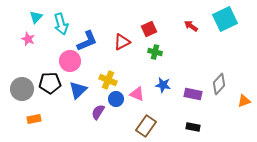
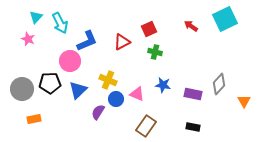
cyan arrow: moved 1 px left, 1 px up; rotated 10 degrees counterclockwise
orange triangle: rotated 40 degrees counterclockwise
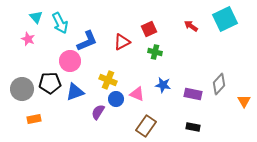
cyan triangle: rotated 24 degrees counterclockwise
blue triangle: moved 3 px left, 2 px down; rotated 24 degrees clockwise
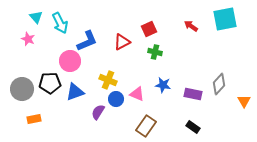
cyan square: rotated 15 degrees clockwise
black rectangle: rotated 24 degrees clockwise
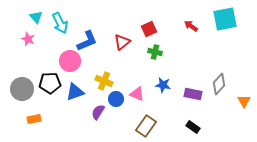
red triangle: rotated 12 degrees counterclockwise
yellow cross: moved 4 px left, 1 px down
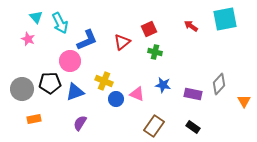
blue L-shape: moved 1 px up
purple semicircle: moved 18 px left, 11 px down
brown rectangle: moved 8 px right
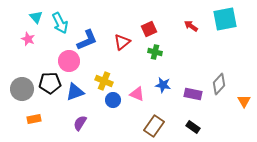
pink circle: moved 1 px left
blue circle: moved 3 px left, 1 px down
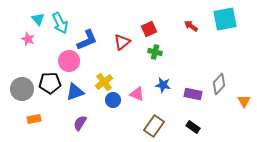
cyan triangle: moved 2 px right, 2 px down
yellow cross: moved 1 px down; rotated 30 degrees clockwise
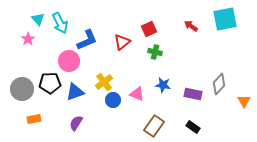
pink star: rotated 16 degrees clockwise
purple semicircle: moved 4 px left
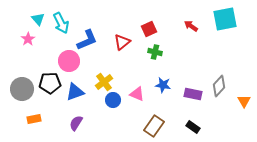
cyan arrow: moved 1 px right
gray diamond: moved 2 px down
